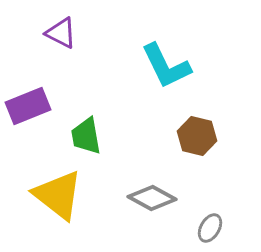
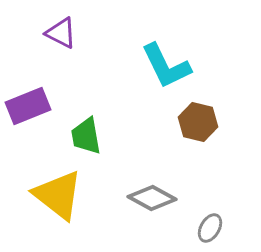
brown hexagon: moved 1 px right, 14 px up
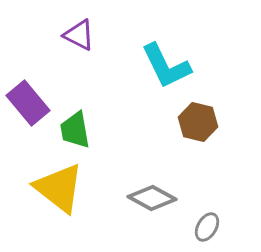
purple triangle: moved 18 px right, 2 px down
purple rectangle: moved 3 px up; rotated 72 degrees clockwise
green trapezoid: moved 11 px left, 6 px up
yellow triangle: moved 1 px right, 7 px up
gray ellipse: moved 3 px left, 1 px up
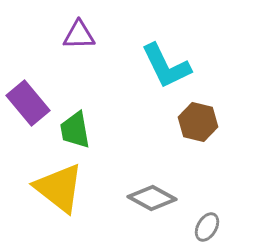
purple triangle: rotated 28 degrees counterclockwise
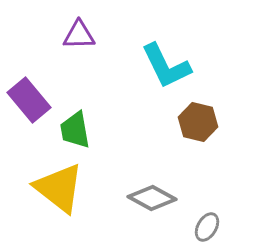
purple rectangle: moved 1 px right, 3 px up
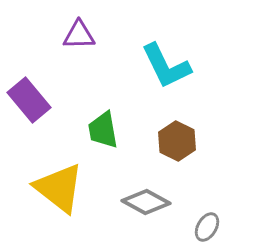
brown hexagon: moved 21 px left, 19 px down; rotated 12 degrees clockwise
green trapezoid: moved 28 px right
gray diamond: moved 6 px left, 4 px down
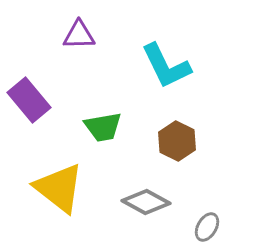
green trapezoid: moved 3 px up; rotated 90 degrees counterclockwise
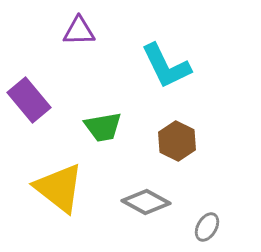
purple triangle: moved 4 px up
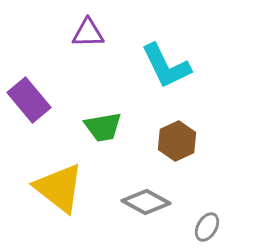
purple triangle: moved 9 px right, 2 px down
brown hexagon: rotated 9 degrees clockwise
